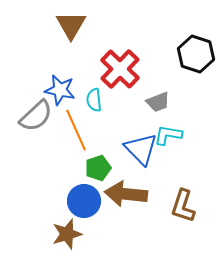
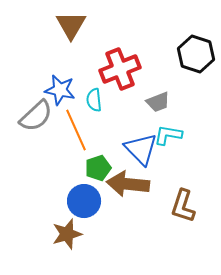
red cross: rotated 24 degrees clockwise
brown arrow: moved 2 px right, 10 px up
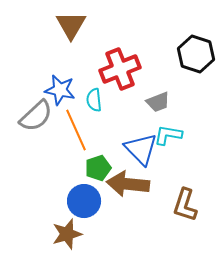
brown L-shape: moved 2 px right, 1 px up
